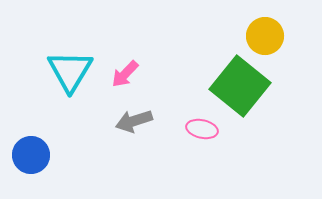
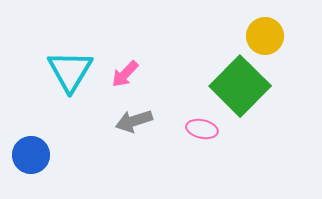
green square: rotated 6 degrees clockwise
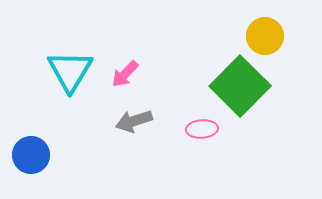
pink ellipse: rotated 16 degrees counterclockwise
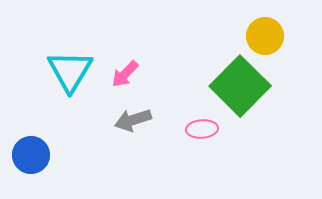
gray arrow: moved 1 px left, 1 px up
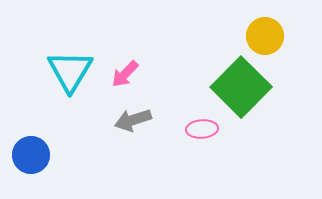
green square: moved 1 px right, 1 px down
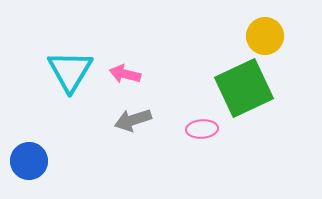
pink arrow: rotated 60 degrees clockwise
green square: moved 3 px right, 1 px down; rotated 20 degrees clockwise
blue circle: moved 2 px left, 6 px down
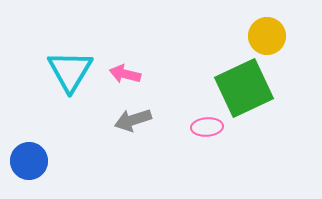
yellow circle: moved 2 px right
pink ellipse: moved 5 px right, 2 px up
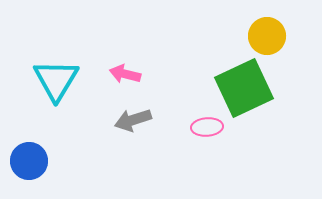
cyan triangle: moved 14 px left, 9 px down
